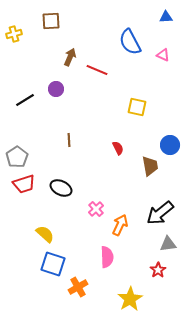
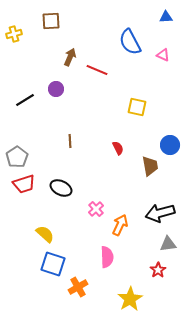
brown line: moved 1 px right, 1 px down
black arrow: rotated 24 degrees clockwise
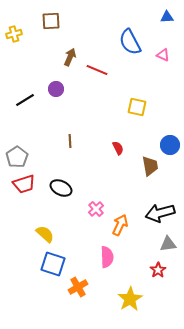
blue triangle: moved 1 px right
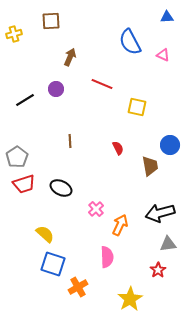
red line: moved 5 px right, 14 px down
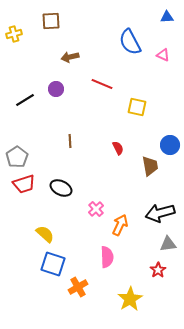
brown arrow: rotated 126 degrees counterclockwise
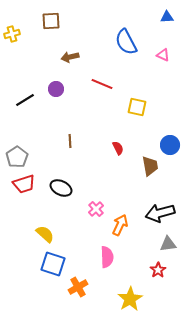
yellow cross: moved 2 px left
blue semicircle: moved 4 px left
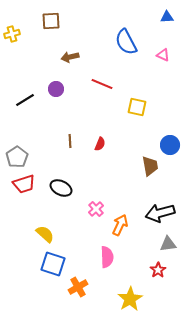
red semicircle: moved 18 px left, 4 px up; rotated 48 degrees clockwise
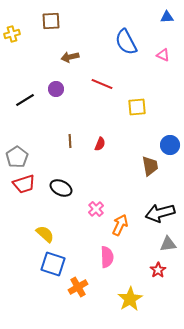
yellow square: rotated 18 degrees counterclockwise
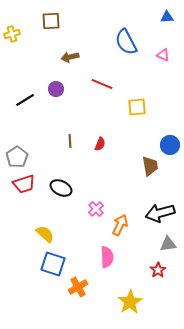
yellow star: moved 3 px down
